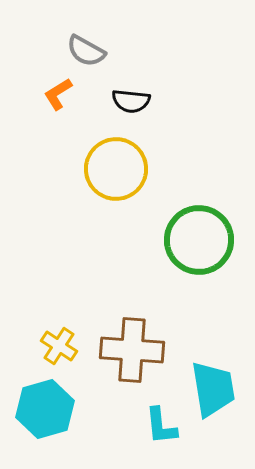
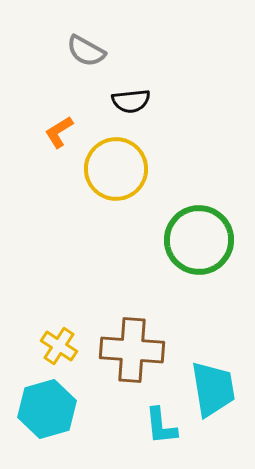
orange L-shape: moved 1 px right, 38 px down
black semicircle: rotated 12 degrees counterclockwise
cyan hexagon: moved 2 px right
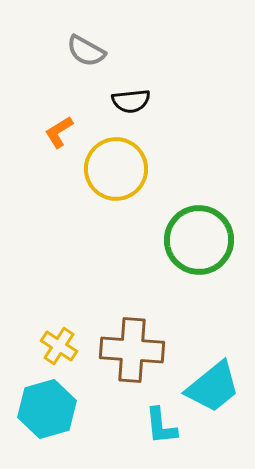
cyan trapezoid: moved 2 px up; rotated 60 degrees clockwise
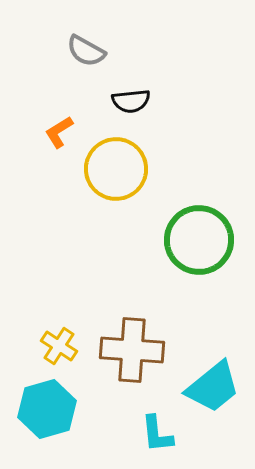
cyan L-shape: moved 4 px left, 8 px down
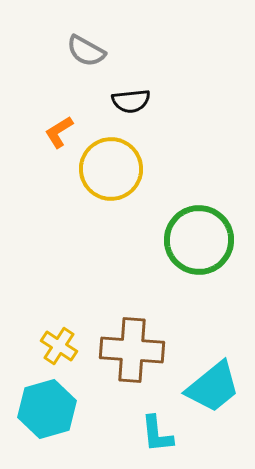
yellow circle: moved 5 px left
